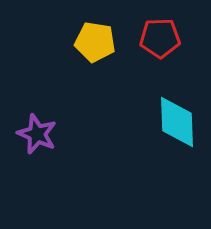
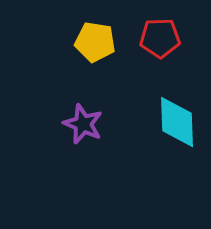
purple star: moved 46 px right, 10 px up
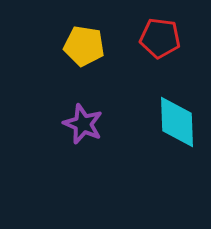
red pentagon: rotated 9 degrees clockwise
yellow pentagon: moved 11 px left, 4 px down
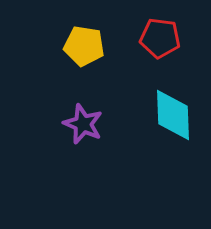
cyan diamond: moved 4 px left, 7 px up
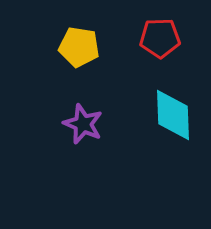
red pentagon: rotated 9 degrees counterclockwise
yellow pentagon: moved 5 px left, 1 px down
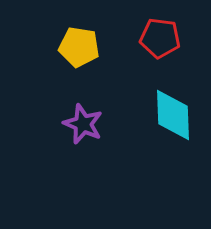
red pentagon: rotated 9 degrees clockwise
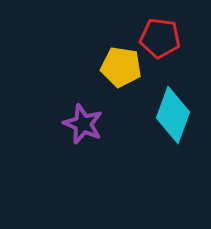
yellow pentagon: moved 42 px right, 20 px down
cyan diamond: rotated 22 degrees clockwise
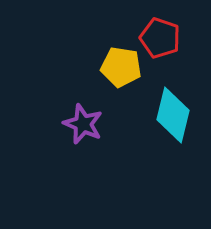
red pentagon: rotated 12 degrees clockwise
cyan diamond: rotated 6 degrees counterclockwise
